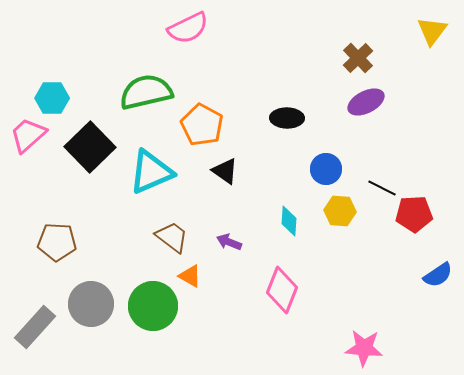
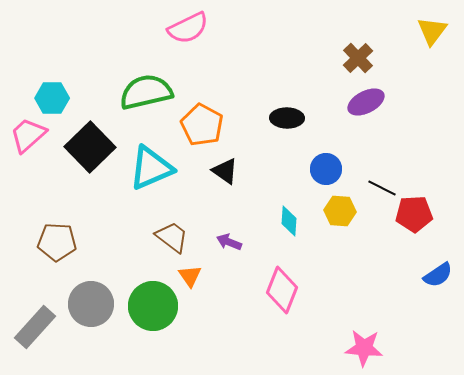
cyan triangle: moved 4 px up
orange triangle: rotated 25 degrees clockwise
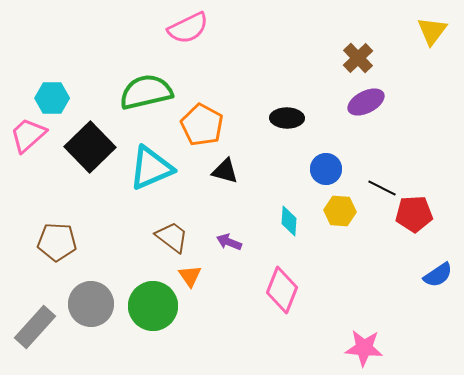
black triangle: rotated 20 degrees counterclockwise
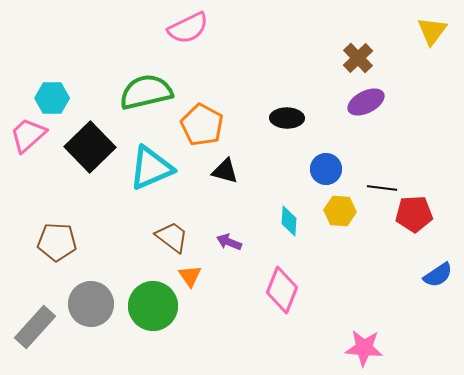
black line: rotated 20 degrees counterclockwise
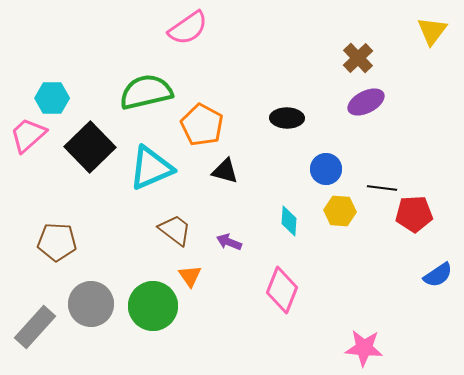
pink semicircle: rotated 9 degrees counterclockwise
brown trapezoid: moved 3 px right, 7 px up
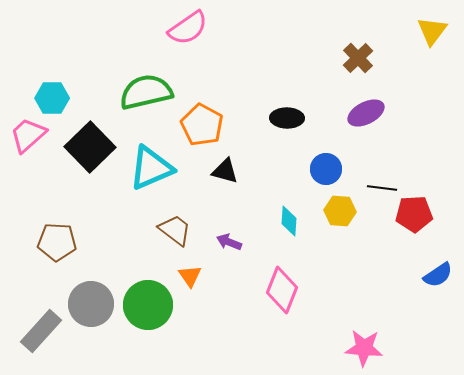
purple ellipse: moved 11 px down
green circle: moved 5 px left, 1 px up
gray rectangle: moved 6 px right, 4 px down
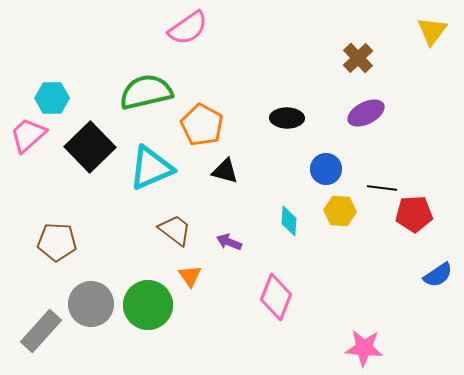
pink diamond: moved 6 px left, 7 px down
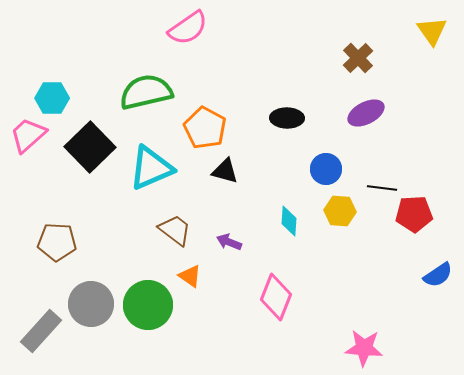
yellow triangle: rotated 12 degrees counterclockwise
orange pentagon: moved 3 px right, 3 px down
orange triangle: rotated 20 degrees counterclockwise
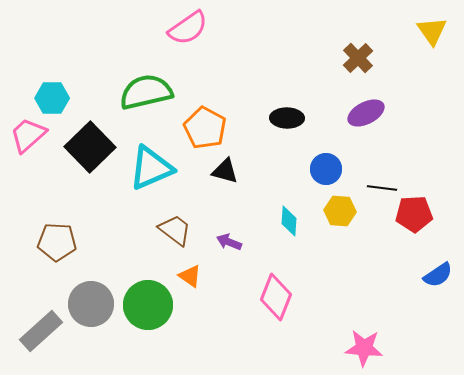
gray rectangle: rotated 6 degrees clockwise
